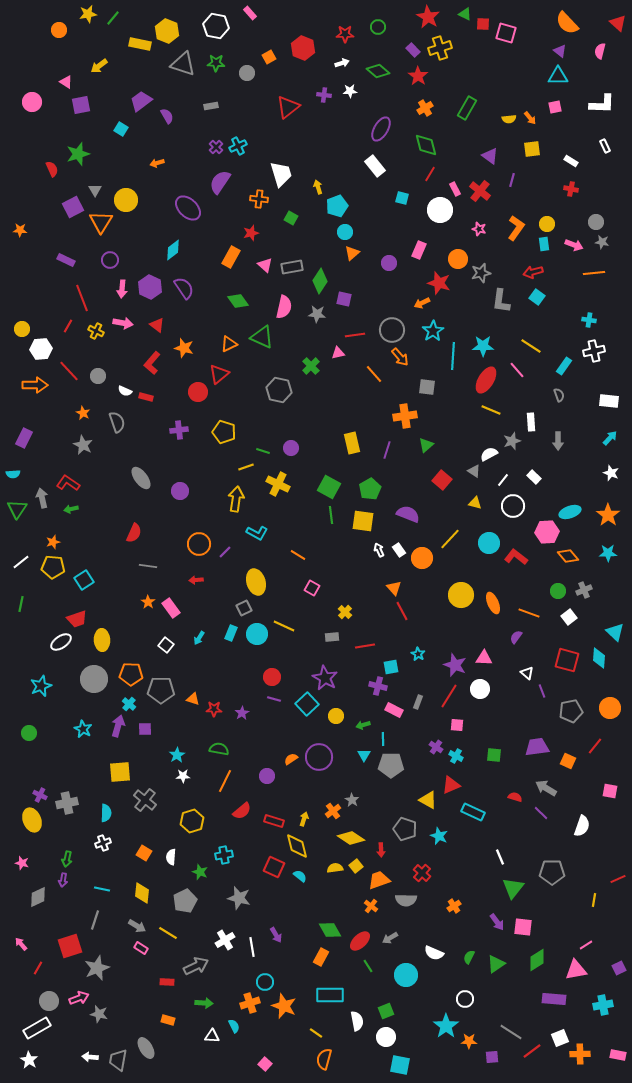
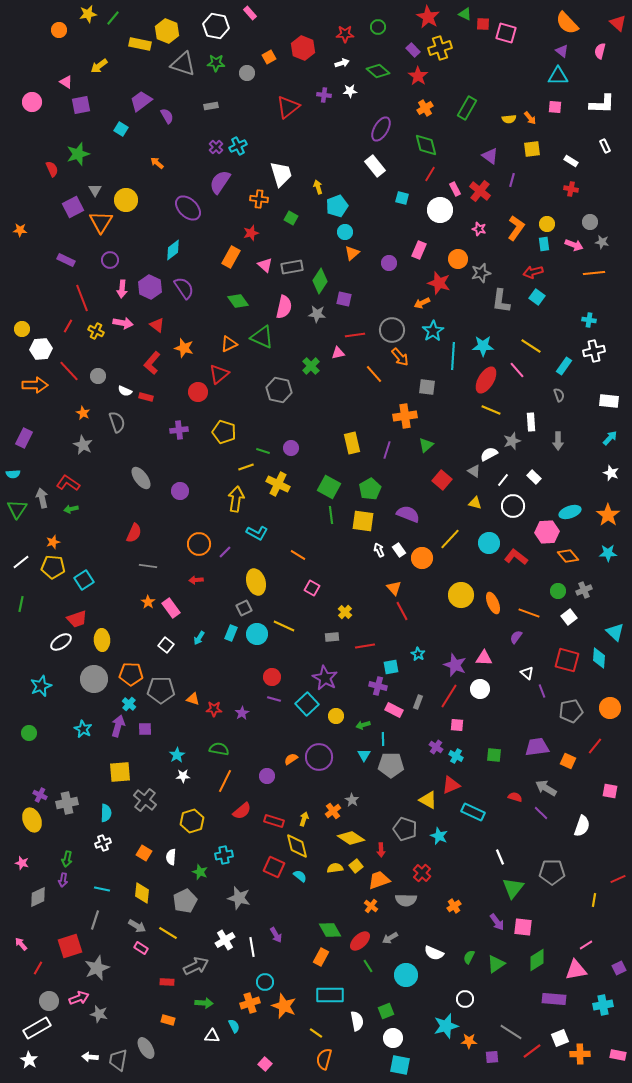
purple triangle at (560, 51): moved 2 px right
pink square at (555, 107): rotated 16 degrees clockwise
orange arrow at (157, 163): rotated 56 degrees clockwise
gray circle at (596, 222): moved 6 px left
cyan star at (446, 1026): rotated 20 degrees clockwise
white circle at (386, 1037): moved 7 px right, 1 px down
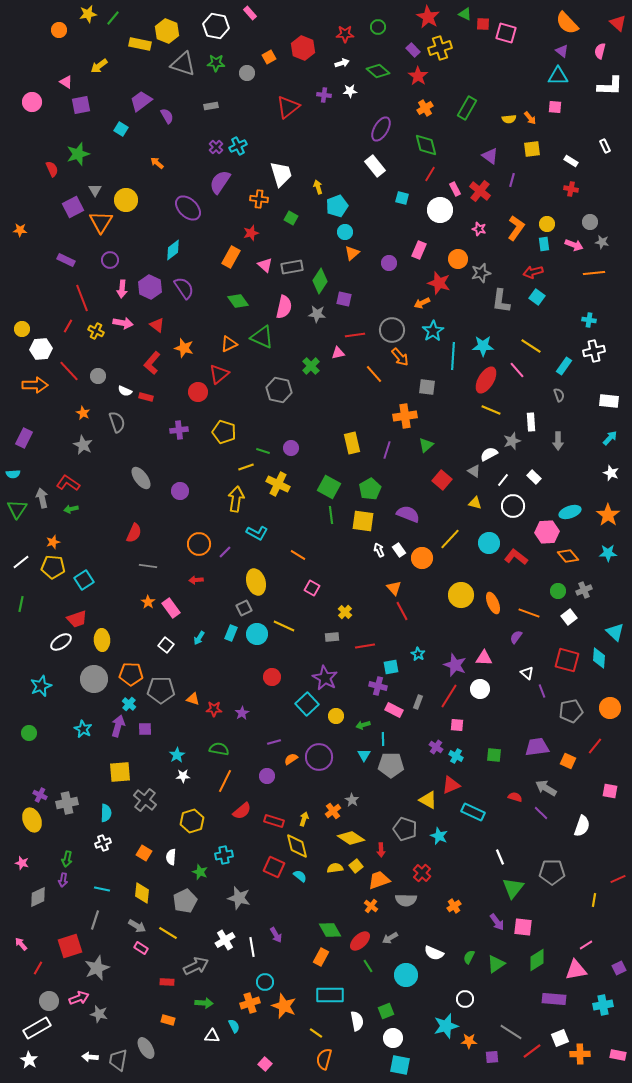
white L-shape at (602, 104): moved 8 px right, 18 px up
purple line at (274, 699): moved 43 px down; rotated 32 degrees counterclockwise
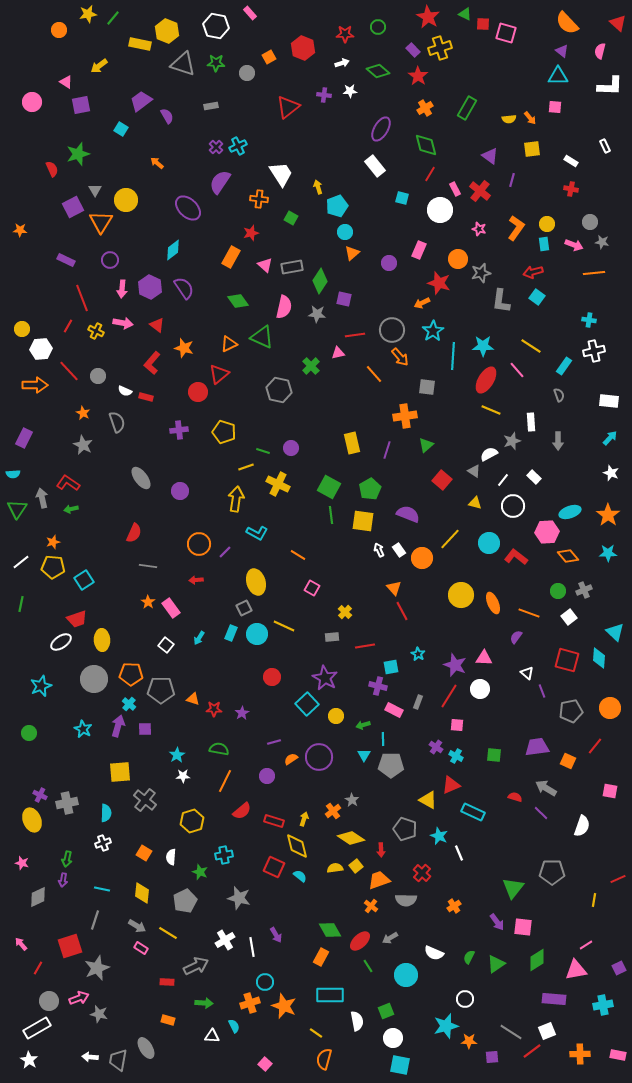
white trapezoid at (281, 174): rotated 16 degrees counterclockwise
white line at (500, 857): moved 41 px left, 4 px up
white square at (560, 1038): moved 13 px left, 7 px up
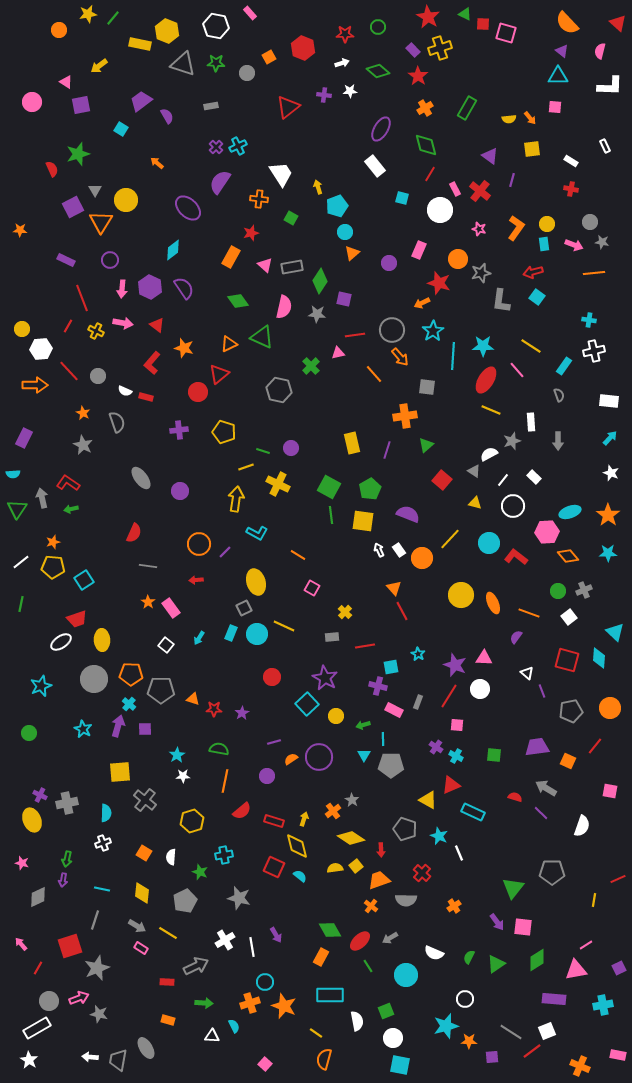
orange line at (225, 781): rotated 15 degrees counterclockwise
orange cross at (580, 1054): moved 12 px down; rotated 24 degrees clockwise
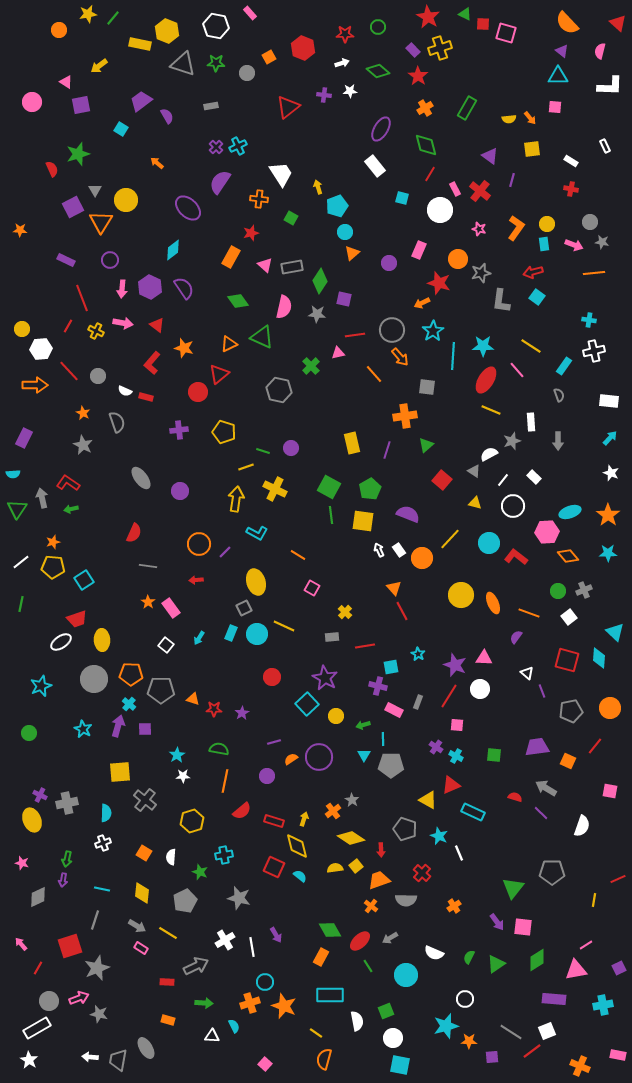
yellow cross at (278, 484): moved 3 px left, 5 px down
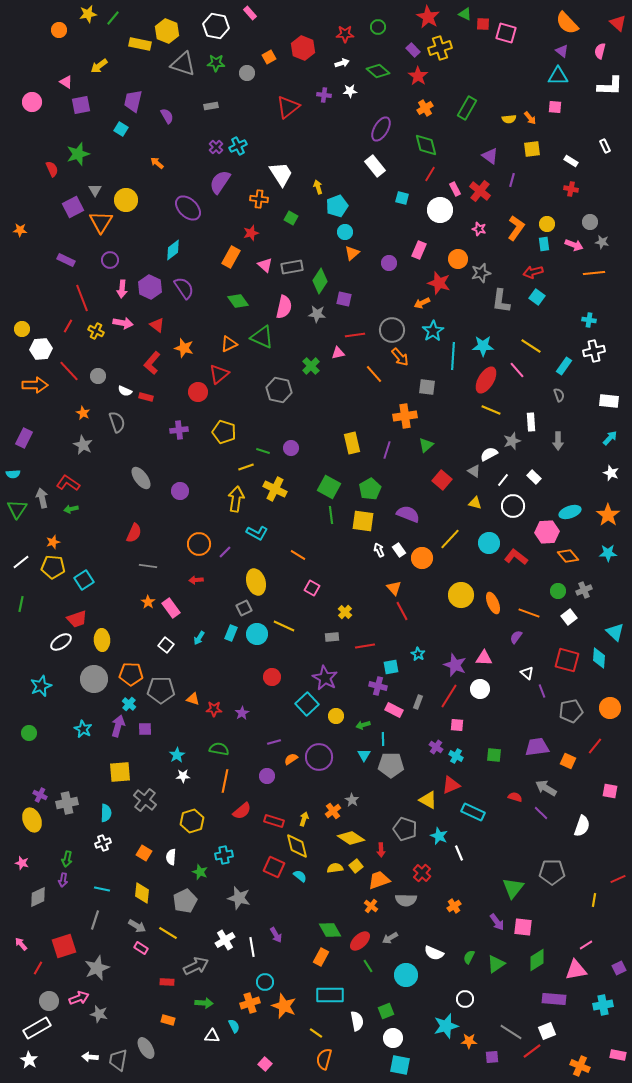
purple trapezoid at (141, 101): moved 8 px left; rotated 40 degrees counterclockwise
red square at (70, 946): moved 6 px left
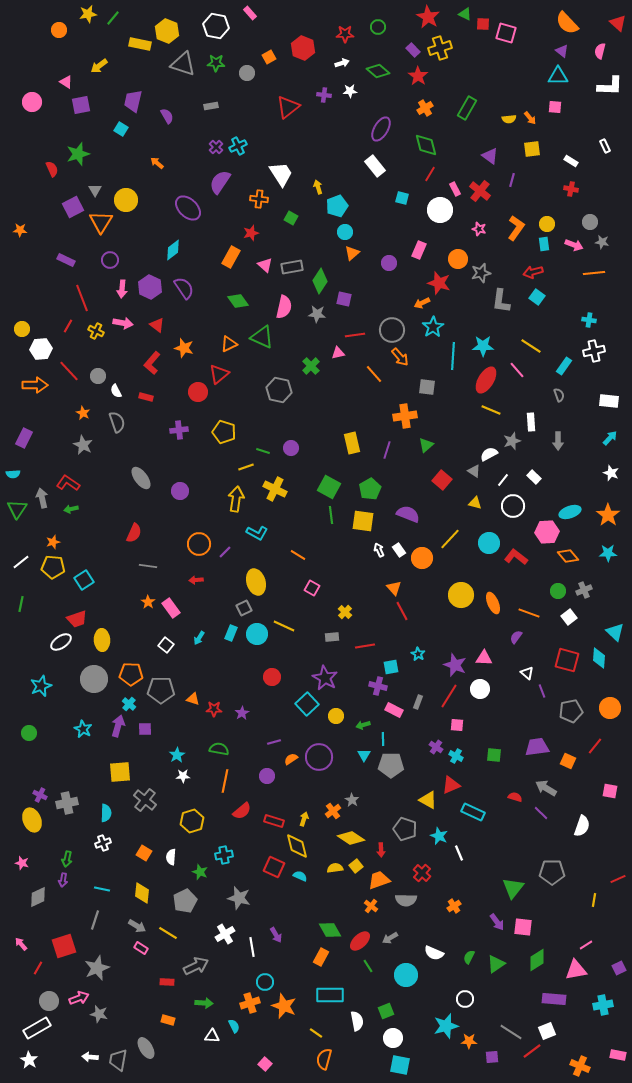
cyan star at (433, 331): moved 4 px up
white semicircle at (125, 391): moved 9 px left; rotated 40 degrees clockwise
cyan semicircle at (300, 876): rotated 16 degrees counterclockwise
white cross at (225, 940): moved 6 px up
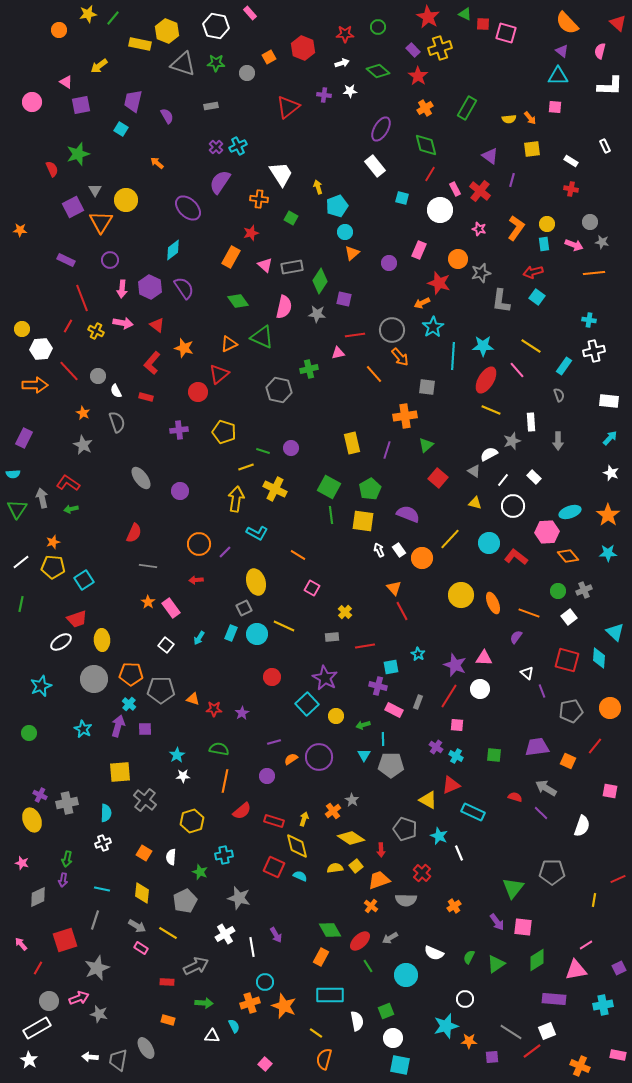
green cross at (311, 366): moved 2 px left, 3 px down; rotated 30 degrees clockwise
red square at (442, 480): moved 4 px left, 2 px up
red square at (64, 946): moved 1 px right, 6 px up
